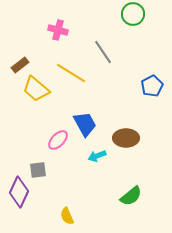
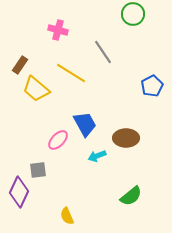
brown rectangle: rotated 18 degrees counterclockwise
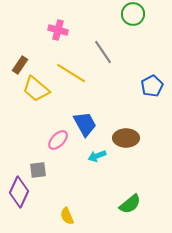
green semicircle: moved 1 px left, 8 px down
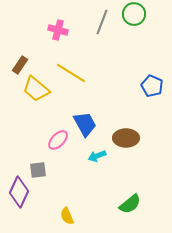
green circle: moved 1 px right
gray line: moved 1 px left, 30 px up; rotated 55 degrees clockwise
blue pentagon: rotated 20 degrees counterclockwise
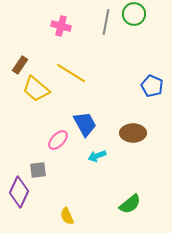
gray line: moved 4 px right; rotated 10 degrees counterclockwise
pink cross: moved 3 px right, 4 px up
brown ellipse: moved 7 px right, 5 px up
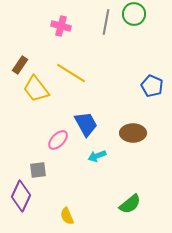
yellow trapezoid: rotated 12 degrees clockwise
blue trapezoid: moved 1 px right
purple diamond: moved 2 px right, 4 px down
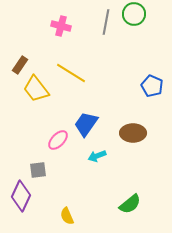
blue trapezoid: rotated 116 degrees counterclockwise
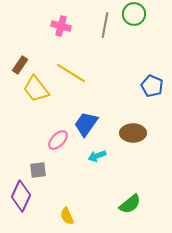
gray line: moved 1 px left, 3 px down
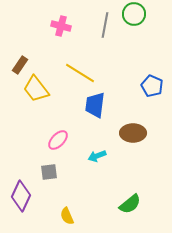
yellow line: moved 9 px right
blue trapezoid: moved 9 px right, 19 px up; rotated 28 degrees counterclockwise
gray square: moved 11 px right, 2 px down
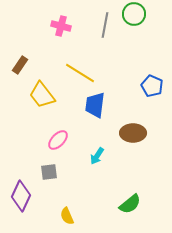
yellow trapezoid: moved 6 px right, 6 px down
cyan arrow: rotated 36 degrees counterclockwise
